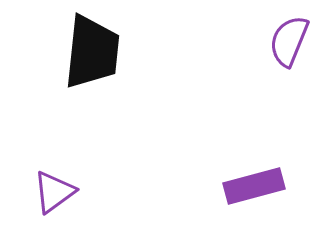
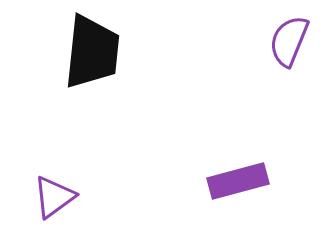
purple rectangle: moved 16 px left, 5 px up
purple triangle: moved 5 px down
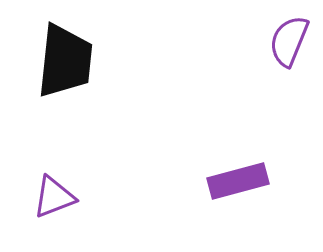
black trapezoid: moved 27 px left, 9 px down
purple triangle: rotated 15 degrees clockwise
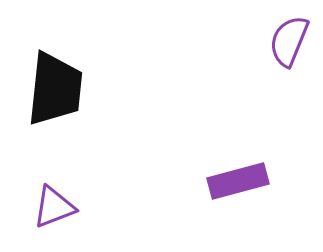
black trapezoid: moved 10 px left, 28 px down
purple triangle: moved 10 px down
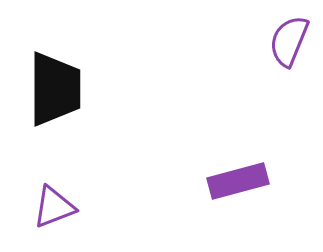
black trapezoid: rotated 6 degrees counterclockwise
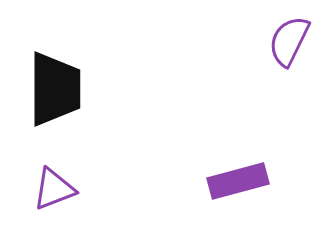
purple semicircle: rotated 4 degrees clockwise
purple triangle: moved 18 px up
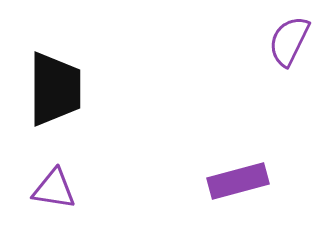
purple triangle: rotated 30 degrees clockwise
